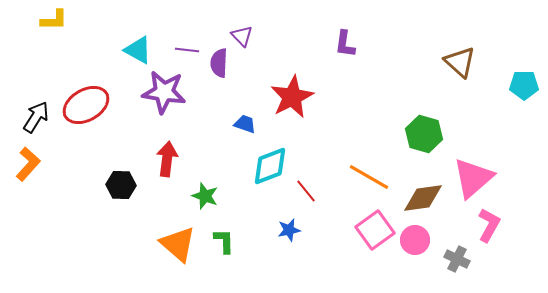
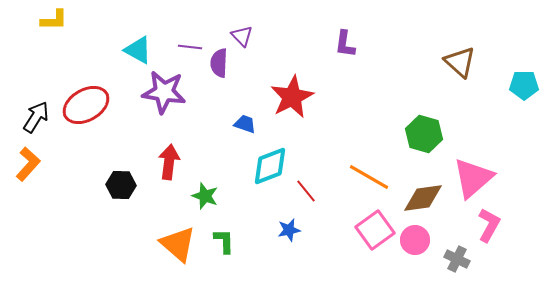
purple line: moved 3 px right, 3 px up
red arrow: moved 2 px right, 3 px down
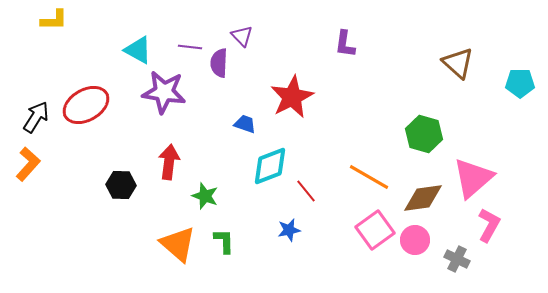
brown triangle: moved 2 px left, 1 px down
cyan pentagon: moved 4 px left, 2 px up
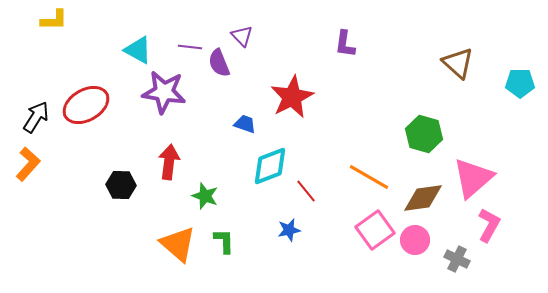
purple semicircle: rotated 24 degrees counterclockwise
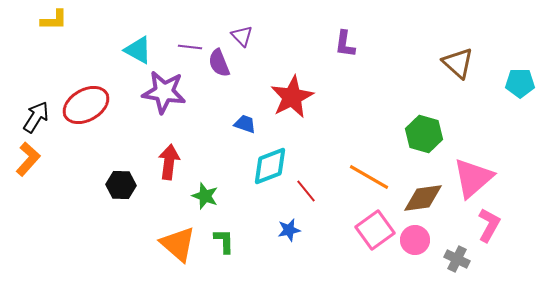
orange L-shape: moved 5 px up
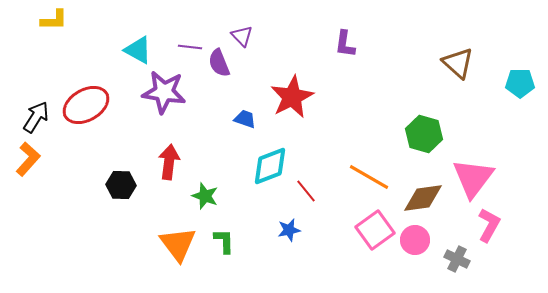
blue trapezoid: moved 5 px up
pink triangle: rotated 12 degrees counterclockwise
orange triangle: rotated 12 degrees clockwise
